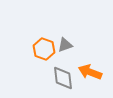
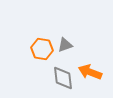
orange hexagon: moved 2 px left; rotated 10 degrees counterclockwise
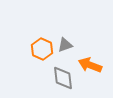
orange hexagon: rotated 15 degrees clockwise
orange arrow: moved 7 px up
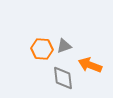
gray triangle: moved 1 px left, 1 px down
orange hexagon: rotated 20 degrees counterclockwise
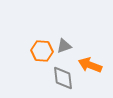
orange hexagon: moved 2 px down
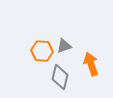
orange arrow: moved 1 px right, 1 px up; rotated 50 degrees clockwise
gray diamond: moved 3 px left, 1 px up; rotated 20 degrees clockwise
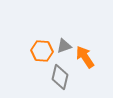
orange arrow: moved 6 px left, 7 px up; rotated 15 degrees counterclockwise
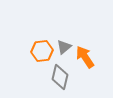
gray triangle: moved 1 px down; rotated 21 degrees counterclockwise
orange hexagon: rotated 10 degrees counterclockwise
